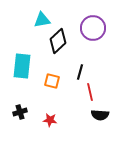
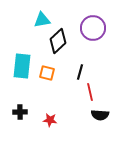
orange square: moved 5 px left, 8 px up
black cross: rotated 16 degrees clockwise
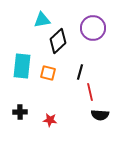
orange square: moved 1 px right
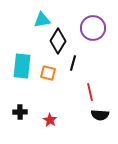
black diamond: rotated 15 degrees counterclockwise
black line: moved 7 px left, 9 px up
red star: rotated 24 degrees clockwise
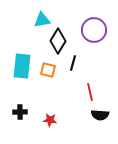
purple circle: moved 1 px right, 2 px down
orange square: moved 3 px up
red star: rotated 24 degrees counterclockwise
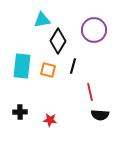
black line: moved 3 px down
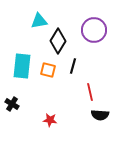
cyan triangle: moved 3 px left, 1 px down
black cross: moved 8 px left, 8 px up; rotated 32 degrees clockwise
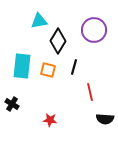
black line: moved 1 px right, 1 px down
black semicircle: moved 5 px right, 4 px down
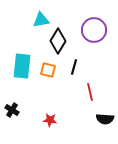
cyan triangle: moved 2 px right, 1 px up
black cross: moved 6 px down
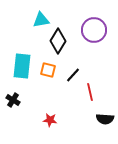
black line: moved 1 px left, 8 px down; rotated 28 degrees clockwise
black cross: moved 1 px right, 10 px up
